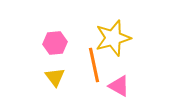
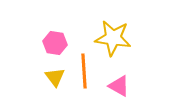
yellow star: rotated 24 degrees clockwise
pink hexagon: rotated 15 degrees clockwise
orange line: moved 10 px left, 6 px down; rotated 8 degrees clockwise
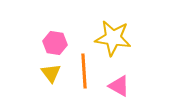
yellow triangle: moved 4 px left, 4 px up
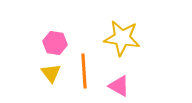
yellow star: moved 9 px right
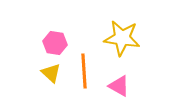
yellow triangle: rotated 10 degrees counterclockwise
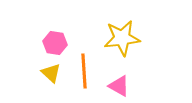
yellow star: rotated 15 degrees counterclockwise
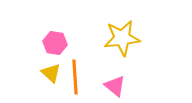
orange line: moved 9 px left, 6 px down
pink triangle: moved 4 px left; rotated 10 degrees clockwise
